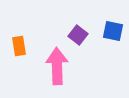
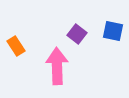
purple square: moved 1 px left, 1 px up
orange rectangle: moved 3 px left; rotated 24 degrees counterclockwise
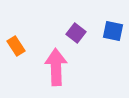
purple square: moved 1 px left, 1 px up
pink arrow: moved 1 px left, 1 px down
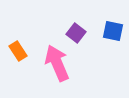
orange rectangle: moved 2 px right, 5 px down
pink arrow: moved 1 px right, 4 px up; rotated 21 degrees counterclockwise
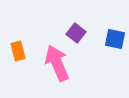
blue square: moved 2 px right, 8 px down
orange rectangle: rotated 18 degrees clockwise
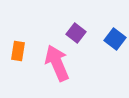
blue square: rotated 25 degrees clockwise
orange rectangle: rotated 24 degrees clockwise
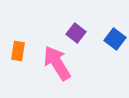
pink arrow: rotated 9 degrees counterclockwise
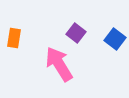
orange rectangle: moved 4 px left, 13 px up
pink arrow: moved 2 px right, 1 px down
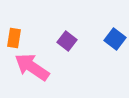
purple square: moved 9 px left, 8 px down
pink arrow: moved 27 px left, 3 px down; rotated 24 degrees counterclockwise
